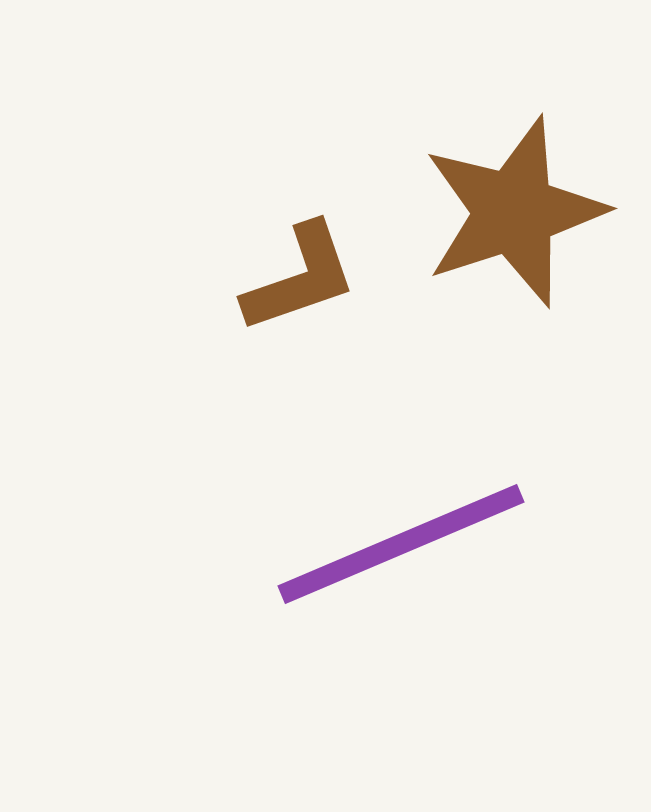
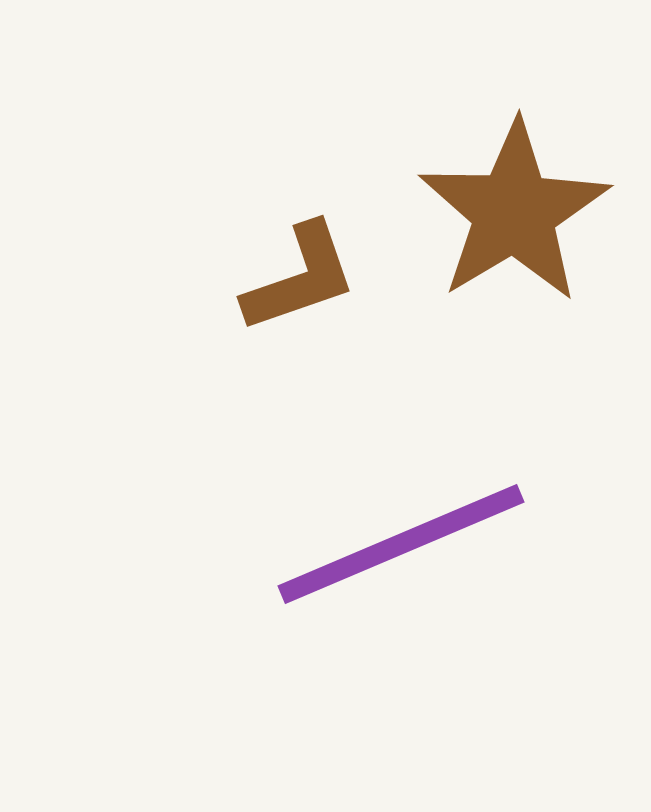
brown star: rotated 13 degrees counterclockwise
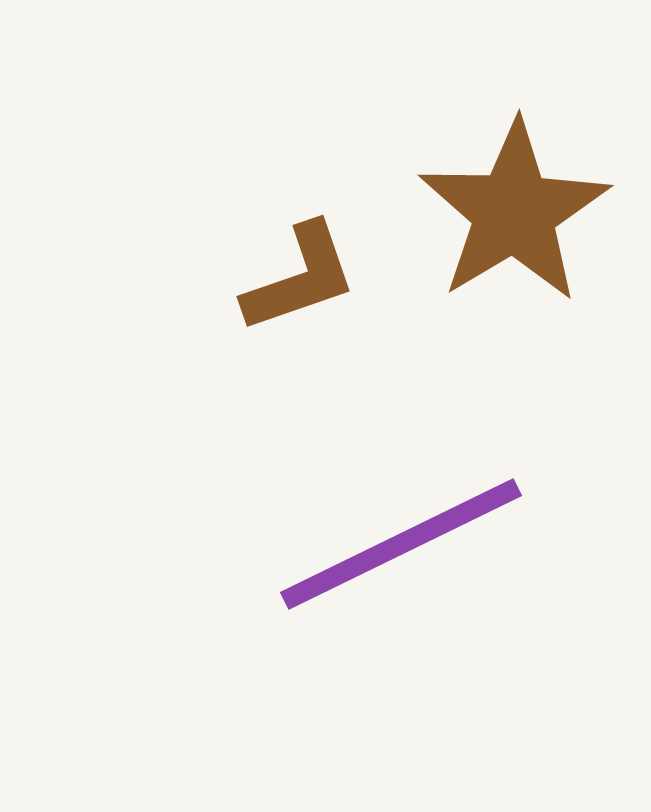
purple line: rotated 3 degrees counterclockwise
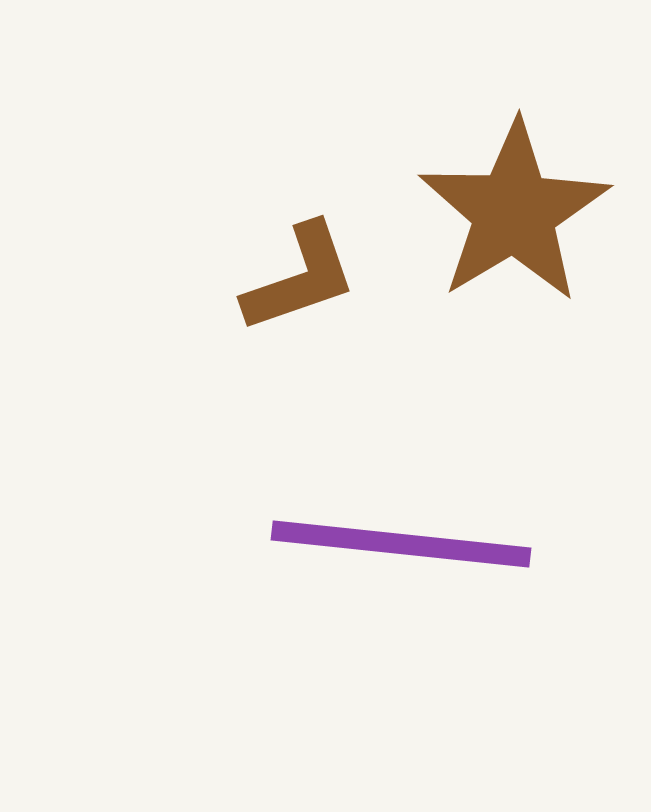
purple line: rotated 32 degrees clockwise
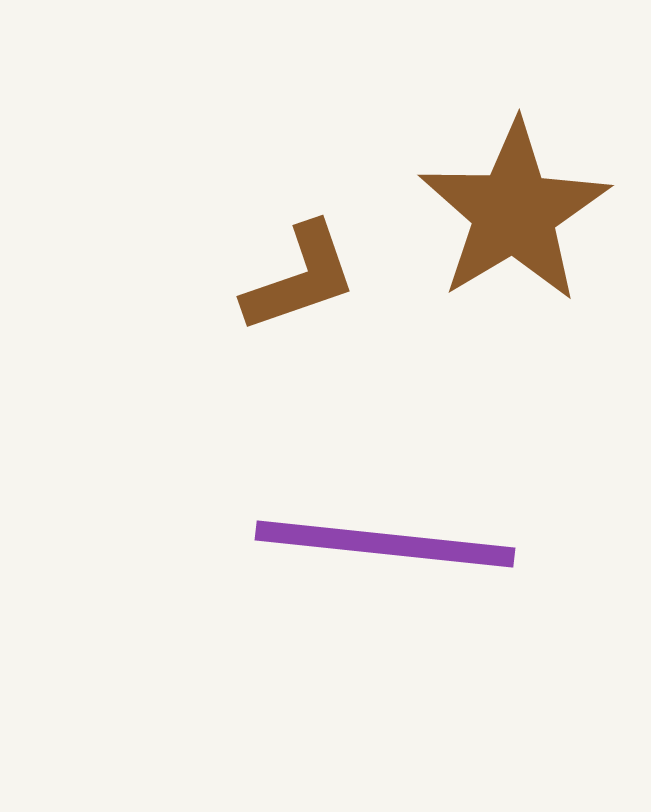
purple line: moved 16 px left
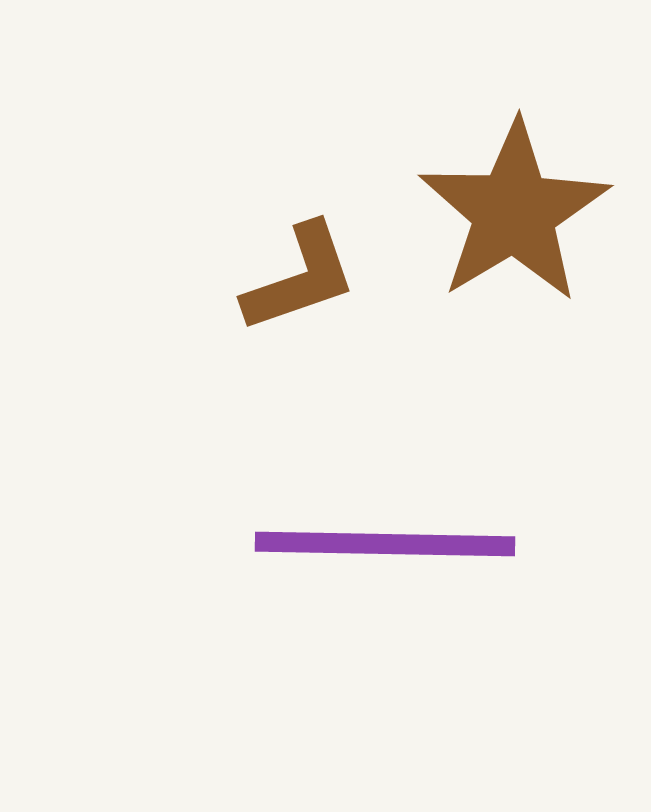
purple line: rotated 5 degrees counterclockwise
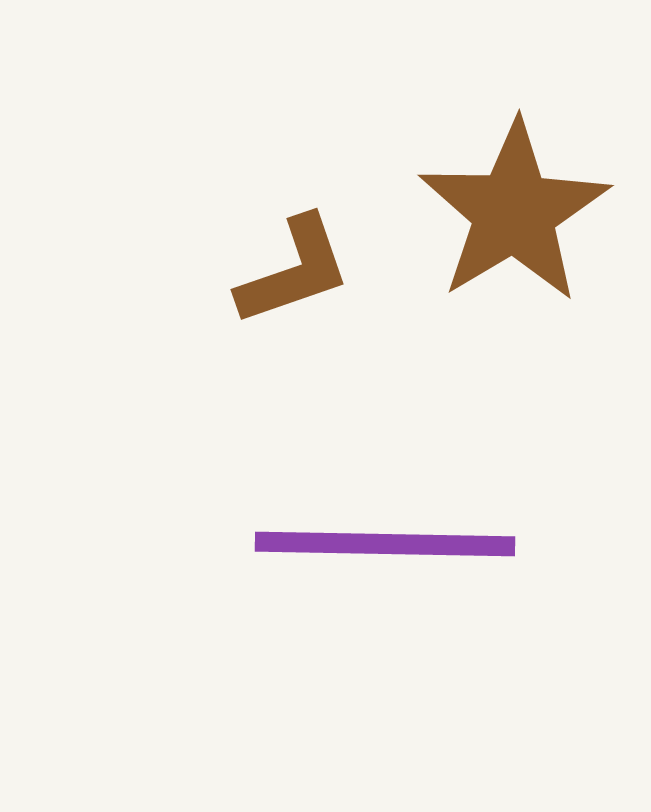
brown L-shape: moved 6 px left, 7 px up
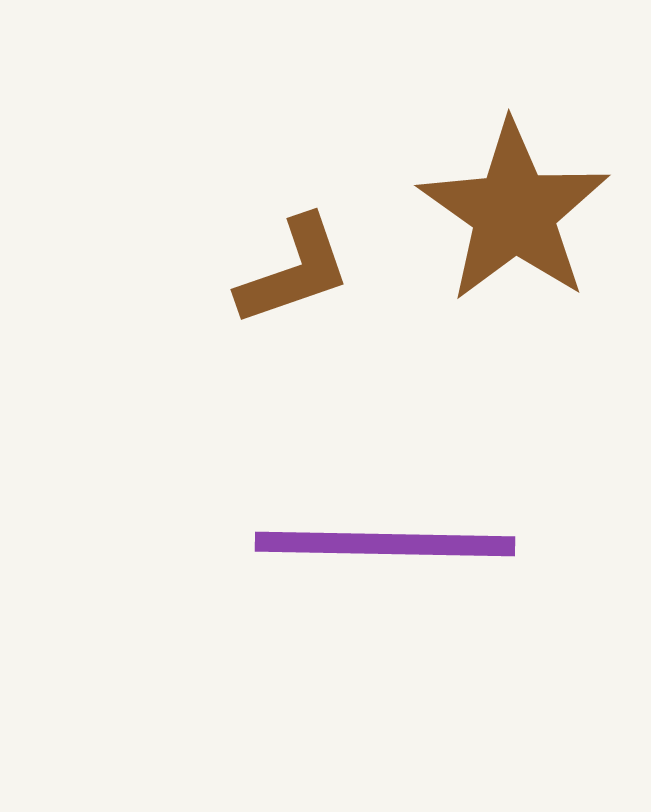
brown star: rotated 6 degrees counterclockwise
